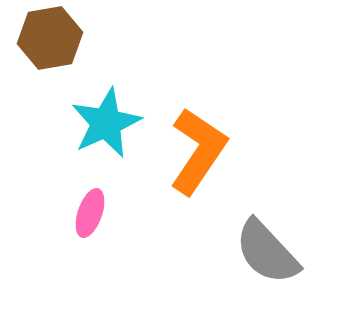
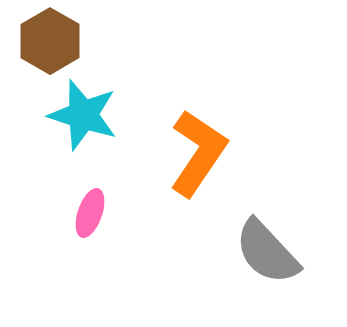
brown hexagon: moved 3 px down; rotated 20 degrees counterclockwise
cyan star: moved 23 px left, 8 px up; rotated 30 degrees counterclockwise
orange L-shape: moved 2 px down
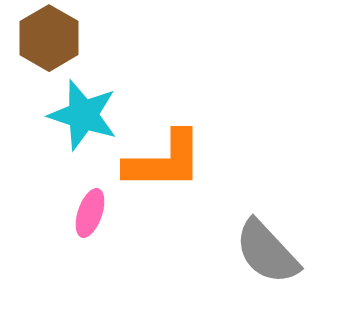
brown hexagon: moved 1 px left, 3 px up
orange L-shape: moved 34 px left, 8 px down; rotated 56 degrees clockwise
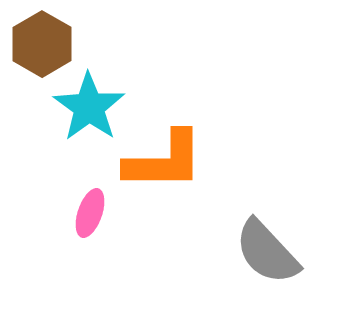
brown hexagon: moved 7 px left, 6 px down
cyan star: moved 6 px right, 8 px up; rotated 18 degrees clockwise
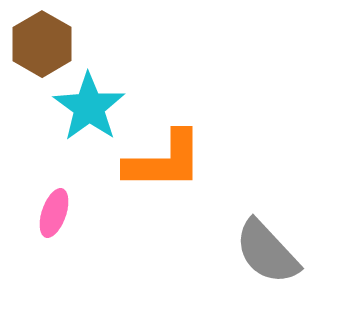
pink ellipse: moved 36 px left
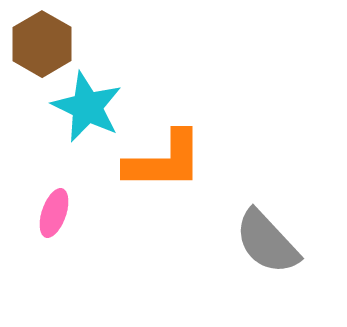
cyan star: moved 2 px left; rotated 10 degrees counterclockwise
gray semicircle: moved 10 px up
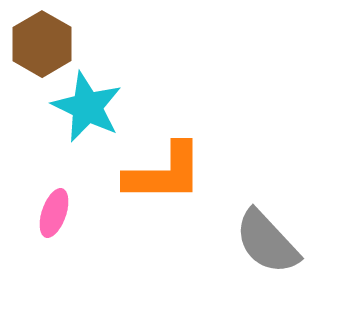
orange L-shape: moved 12 px down
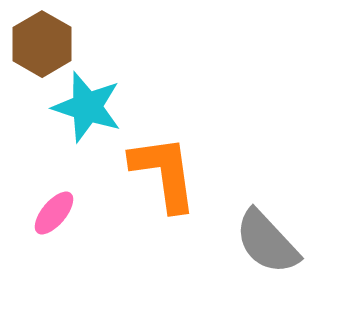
cyan star: rotated 8 degrees counterclockwise
orange L-shape: rotated 98 degrees counterclockwise
pink ellipse: rotated 21 degrees clockwise
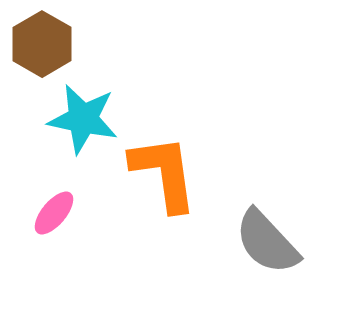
cyan star: moved 4 px left, 12 px down; rotated 6 degrees counterclockwise
